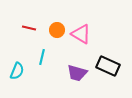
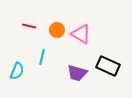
red line: moved 2 px up
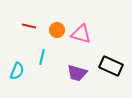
pink triangle: rotated 15 degrees counterclockwise
black rectangle: moved 3 px right
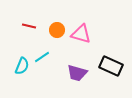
cyan line: rotated 42 degrees clockwise
cyan semicircle: moved 5 px right, 5 px up
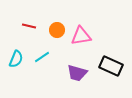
pink triangle: moved 2 px down; rotated 25 degrees counterclockwise
cyan semicircle: moved 6 px left, 7 px up
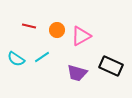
pink triangle: rotated 20 degrees counterclockwise
cyan semicircle: rotated 102 degrees clockwise
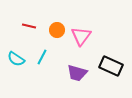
pink triangle: rotated 25 degrees counterclockwise
cyan line: rotated 28 degrees counterclockwise
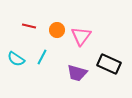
black rectangle: moved 2 px left, 2 px up
